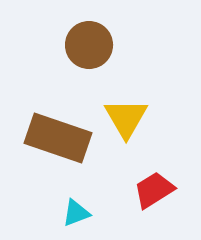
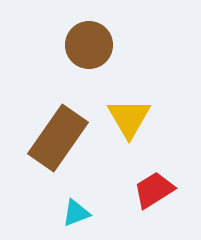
yellow triangle: moved 3 px right
brown rectangle: rotated 74 degrees counterclockwise
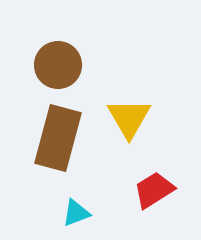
brown circle: moved 31 px left, 20 px down
brown rectangle: rotated 20 degrees counterclockwise
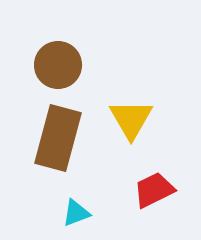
yellow triangle: moved 2 px right, 1 px down
red trapezoid: rotated 6 degrees clockwise
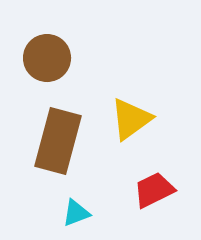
brown circle: moved 11 px left, 7 px up
yellow triangle: rotated 24 degrees clockwise
brown rectangle: moved 3 px down
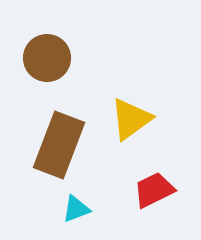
brown rectangle: moved 1 px right, 4 px down; rotated 6 degrees clockwise
cyan triangle: moved 4 px up
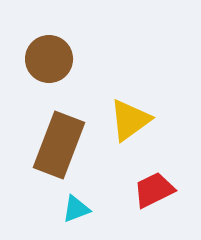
brown circle: moved 2 px right, 1 px down
yellow triangle: moved 1 px left, 1 px down
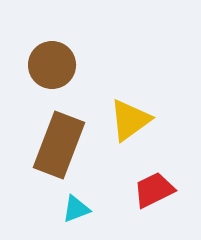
brown circle: moved 3 px right, 6 px down
